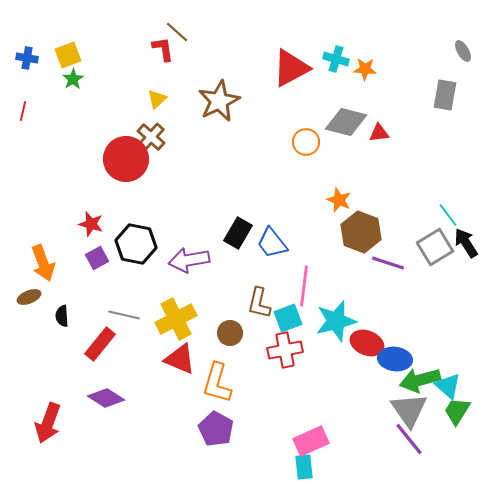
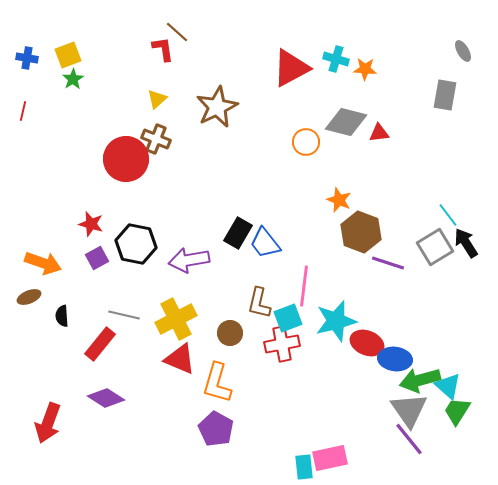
brown star at (219, 101): moved 2 px left, 6 px down
brown cross at (151, 137): moved 5 px right, 2 px down; rotated 20 degrees counterclockwise
blue trapezoid at (272, 243): moved 7 px left
orange arrow at (43, 263): rotated 51 degrees counterclockwise
red cross at (285, 350): moved 3 px left, 6 px up
pink rectangle at (311, 441): moved 19 px right, 17 px down; rotated 12 degrees clockwise
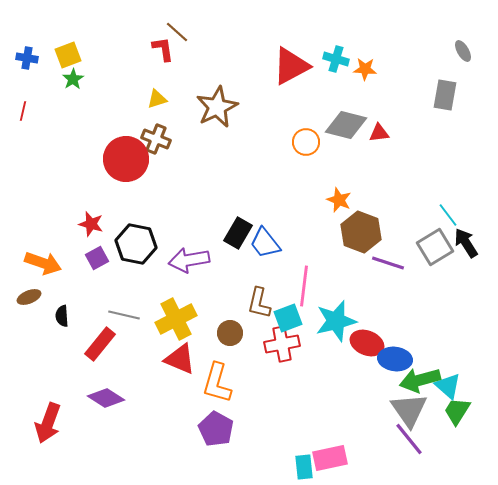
red triangle at (291, 68): moved 2 px up
yellow triangle at (157, 99): rotated 25 degrees clockwise
gray diamond at (346, 122): moved 3 px down
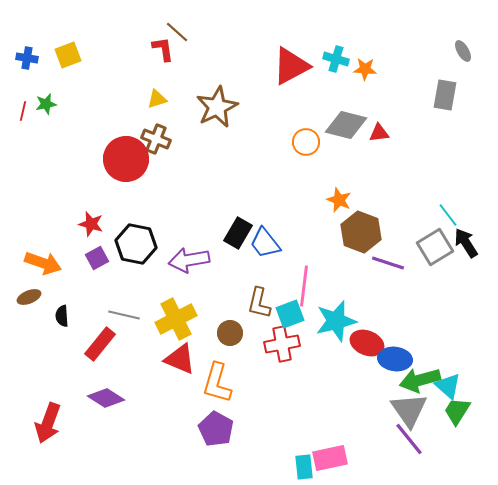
green star at (73, 79): moved 27 px left, 25 px down; rotated 20 degrees clockwise
cyan square at (288, 318): moved 2 px right, 4 px up
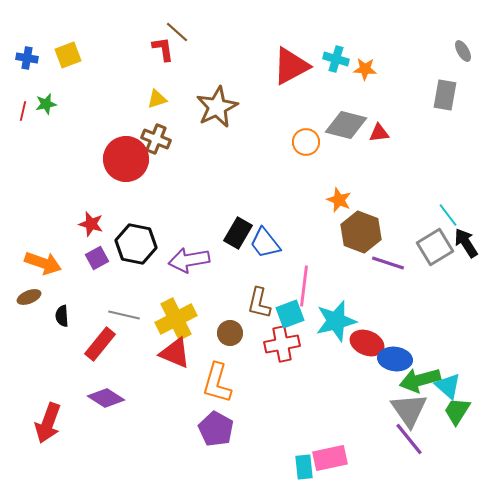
red triangle at (180, 359): moved 5 px left, 6 px up
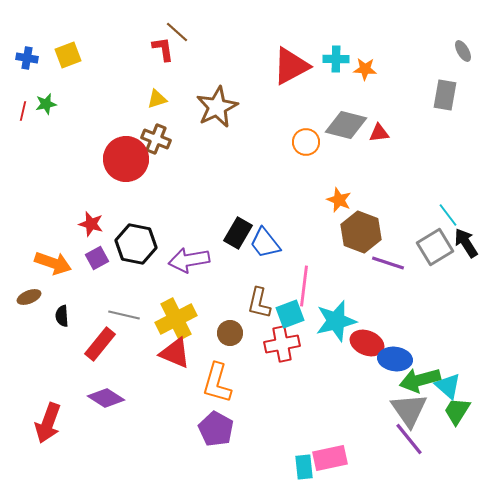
cyan cross at (336, 59): rotated 15 degrees counterclockwise
orange arrow at (43, 263): moved 10 px right
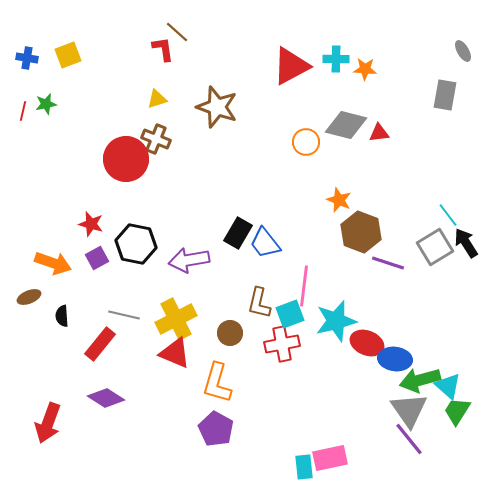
brown star at (217, 107): rotated 27 degrees counterclockwise
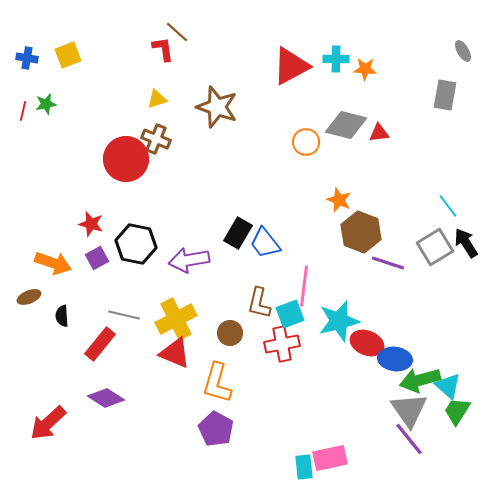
cyan line at (448, 215): moved 9 px up
cyan star at (336, 321): moved 3 px right
red arrow at (48, 423): rotated 27 degrees clockwise
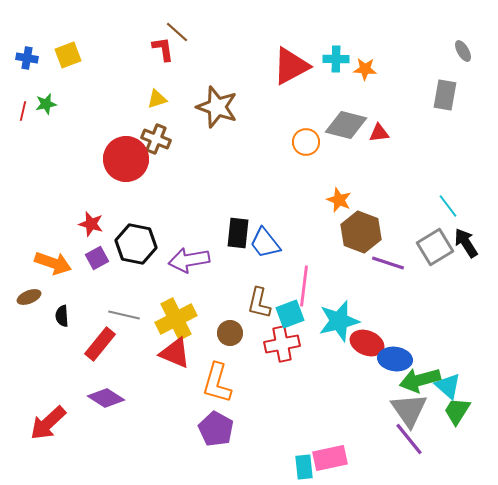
black rectangle at (238, 233): rotated 24 degrees counterclockwise
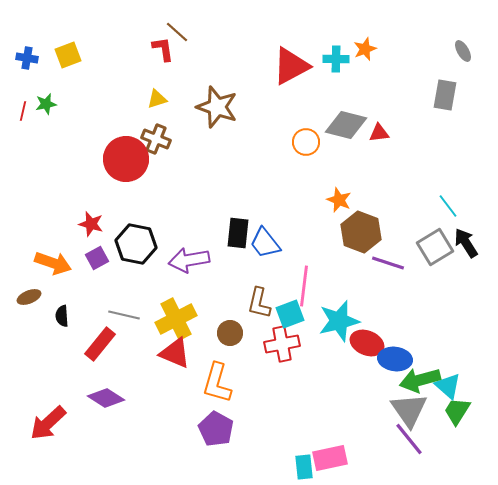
orange star at (365, 69): moved 20 px up; rotated 25 degrees counterclockwise
